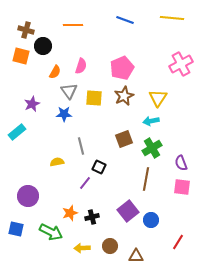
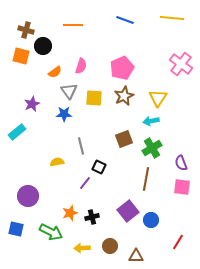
pink cross: rotated 25 degrees counterclockwise
orange semicircle: rotated 24 degrees clockwise
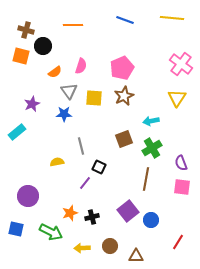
yellow triangle: moved 19 px right
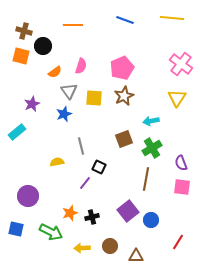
brown cross: moved 2 px left, 1 px down
blue star: rotated 21 degrees counterclockwise
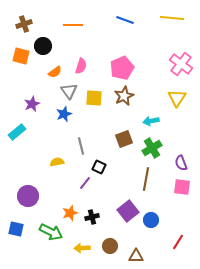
brown cross: moved 7 px up; rotated 35 degrees counterclockwise
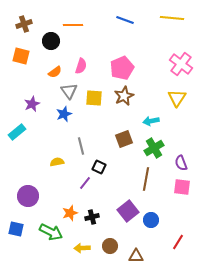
black circle: moved 8 px right, 5 px up
green cross: moved 2 px right
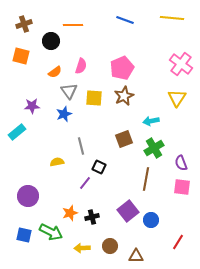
purple star: moved 2 px down; rotated 21 degrees clockwise
blue square: moved 8 px right, 6 px down
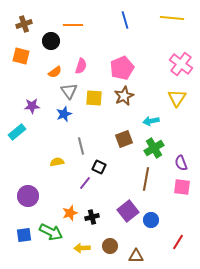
blue line: rotated 54 degrees clockwise
blue square: rotated 21 degrees counterclockwise
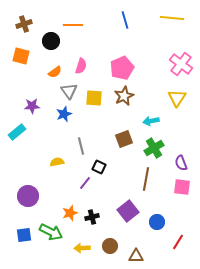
blue circle: moved 6 px right, 2 px down
